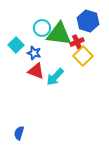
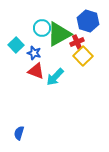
green triangle: rotated 36 degrees counterclockwise
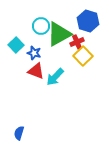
cyan circle: moved 1 px left, 2 px up
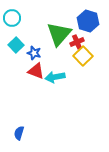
cyan circle: moved 29 px left, 8 px up
green triangle: rotated 20 degrees counterclockwise
cyan arrow: rotated 36 degrees clockwise
